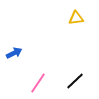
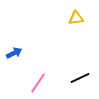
black line: moved 5 px right, 3 px up; rotated 18 degrees clockwise
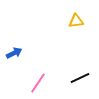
yellow triangle: moved 3 px down
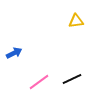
black line: moved 8 px left, 1 px down
pink line: moved 1 px right, 1 px up; rotated 20 degrees clockwise
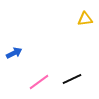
yellow triangle: moved 9 px right, 2 px up
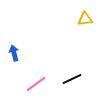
blue arrow: rotated 77 degrees counterclockwise
pink line: moved 3 px left, 2 px down
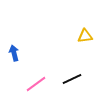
yellow triangle: moved 17 px down
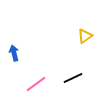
yellow triangle: rotated 28 degrees counterclockwise
black line: moved 1 px right, 1 px up
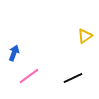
blue arrow: rotated 35 degrees clockwise
pink line: moved 7 px left, 8 px up
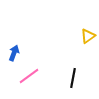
yellow triangle: moved 3 px right
black line: rotated 54 degrees counterclockwise
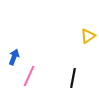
blue arrow: moved 4 px down
pink line: rotated 30 degrees counterclockwise
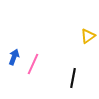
pink line: moved 4 px right, 12 px up
